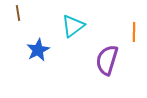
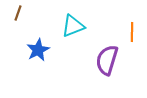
brown line: rotated 28 degrees clockwise
cyan triangle: rotated 15 degrees clockwise
orange line: moved 2 px left
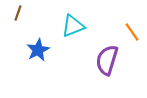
orange line: rotated 36 degrees counterclockwise
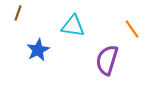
cyan triangle: rotated 30 degrees clockwise
orange line: moved 3 px up
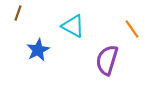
cyan triangle: rotated 20 degrees clockwise
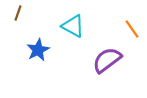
purple semicircle: rotated 36 degrees clockwise
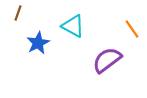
blue star: moved 7 px up
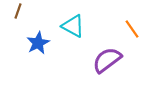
brown line: moved 2 px up
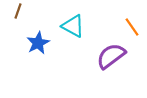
orange line: moved 2 px up
purple semicircle: moved 4 px right, 4 px up
